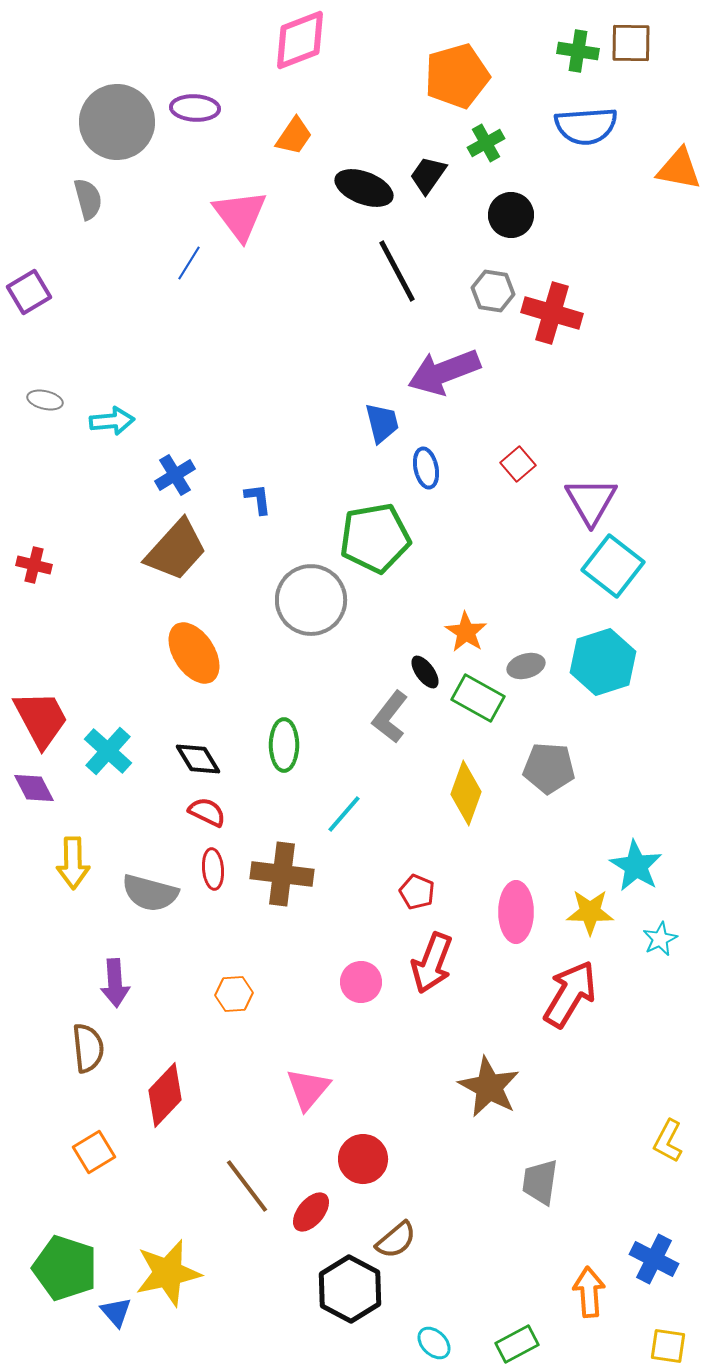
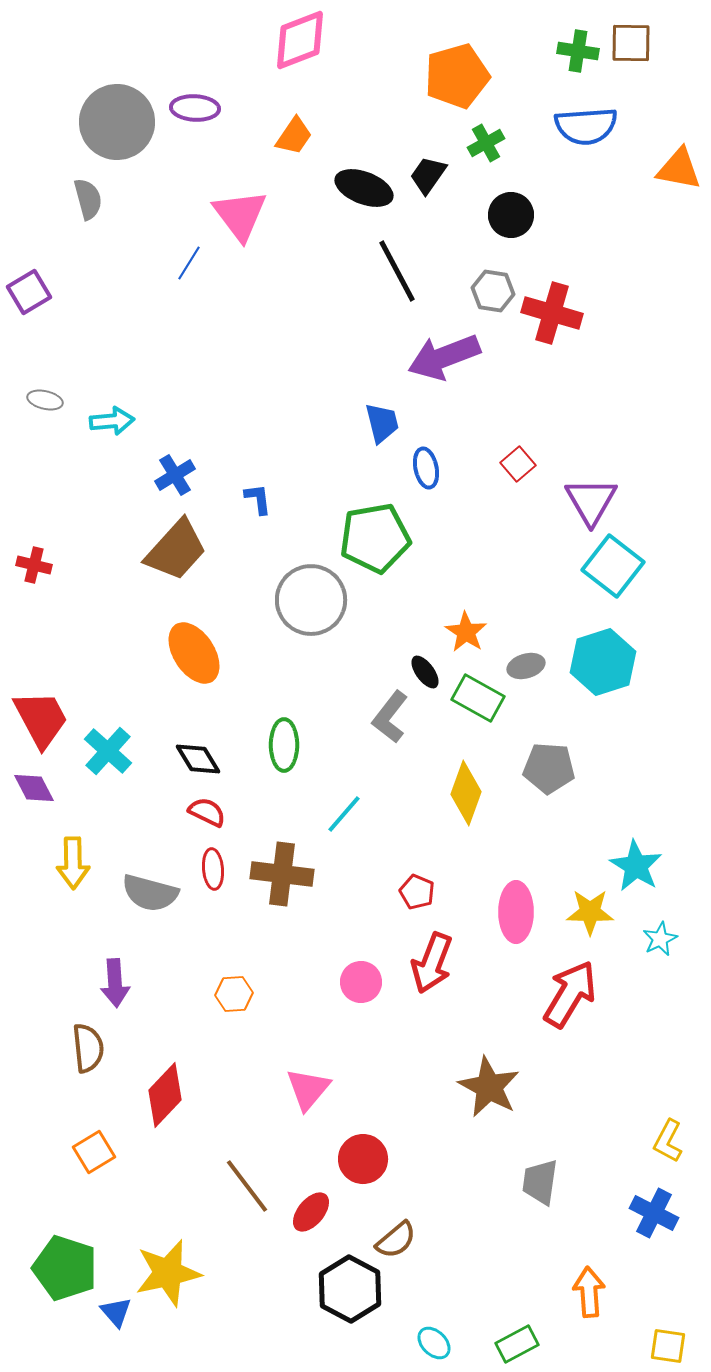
purple arrow at (444, 372): moved 15 px up
blue cross at (654, 1259): moved 46 px up
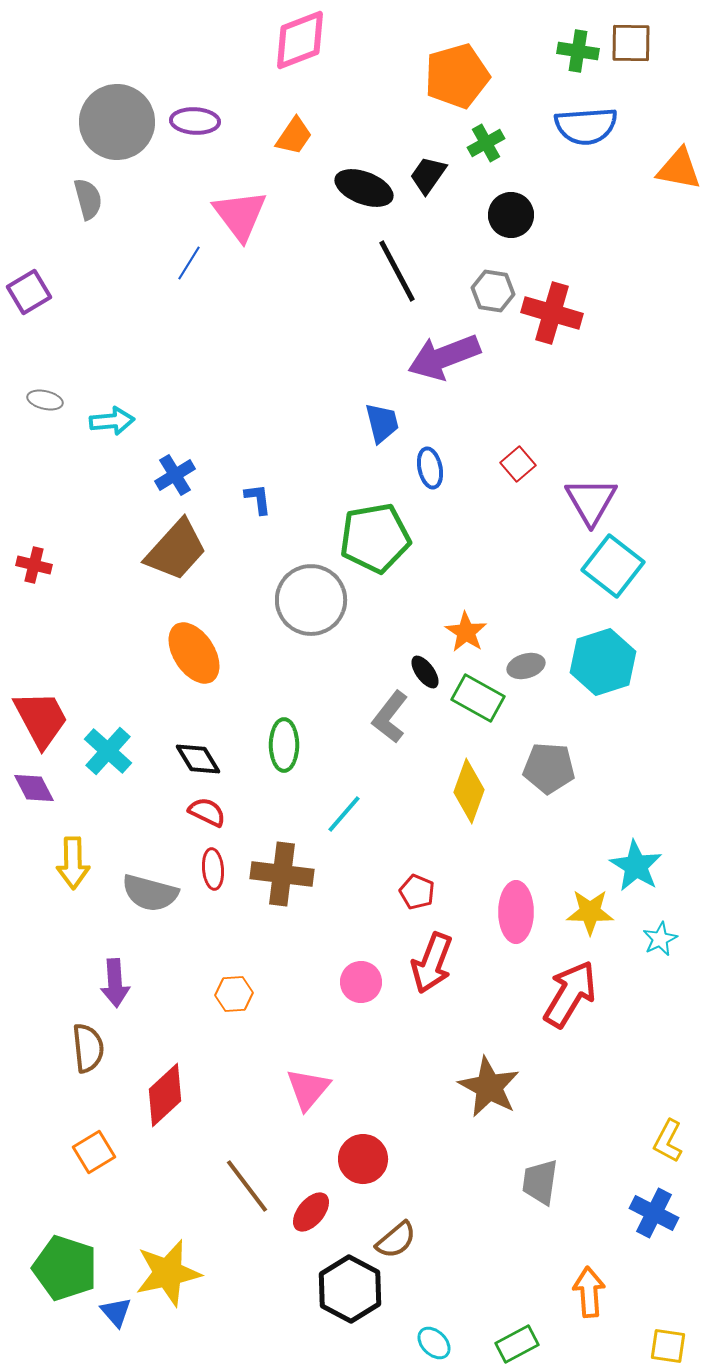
purple ellipse at (195, 108): moved 13 px down
blue ellipse at (426, 468): moved 4 px right
yellow diamond at (466, 793): moved 3 px right, 2 px up
red diamond at (165, 1095): rotated 4 degrees clockwise
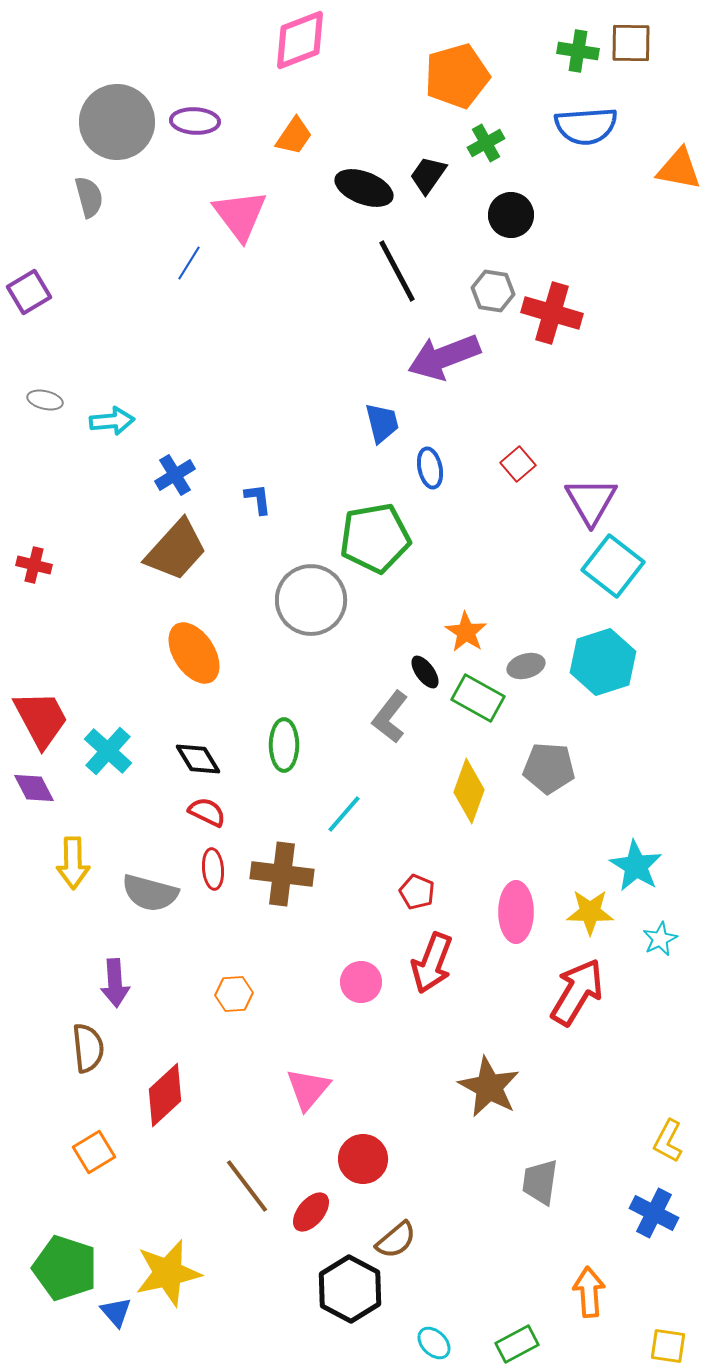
gray semicircle at (88, 199): moved 1 px right, 2 px up
red arrow at (570, 994): moved 7 px right, 2 px up
